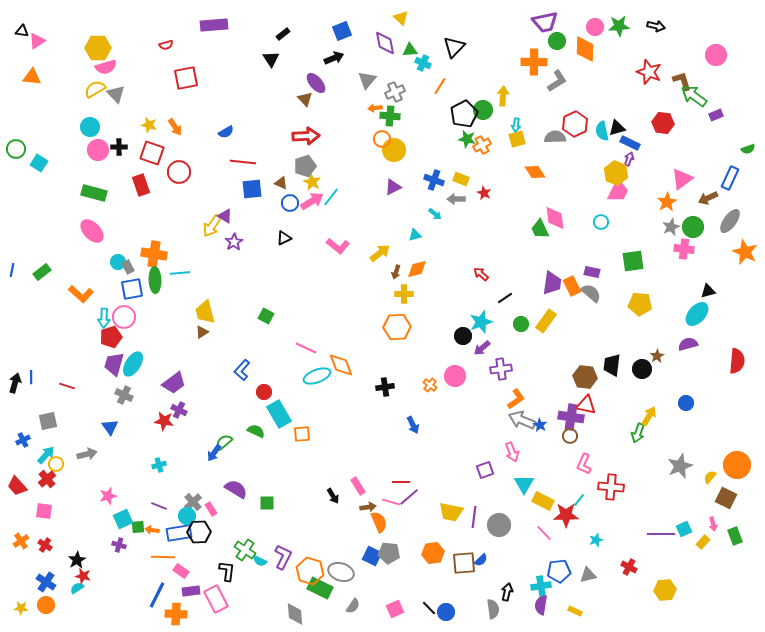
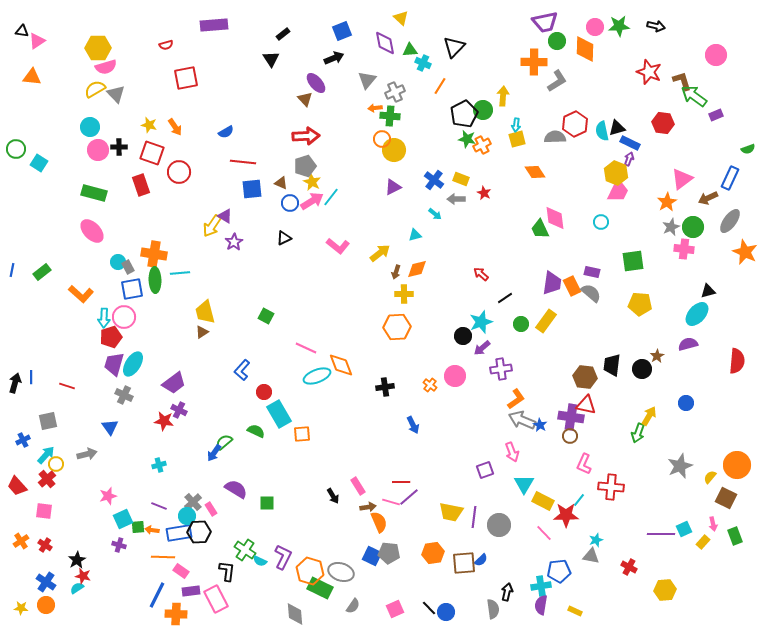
blue cross at (434, 180): rotated 18 degrees clockwise
gray triangle at (588, 575): moved 3 px right, 19 px up; rotated 24 degrees clockwise
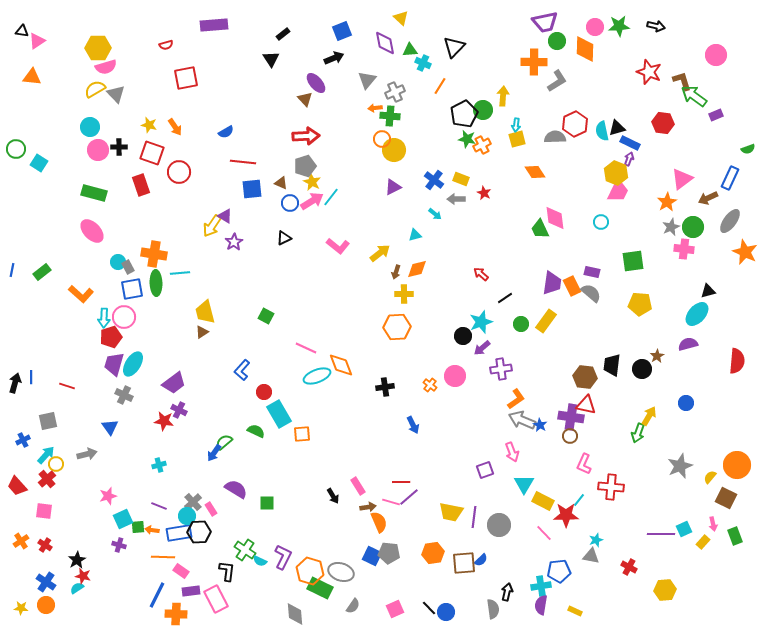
green ellipse at (155, 280): moved 1 px right, 3 px down
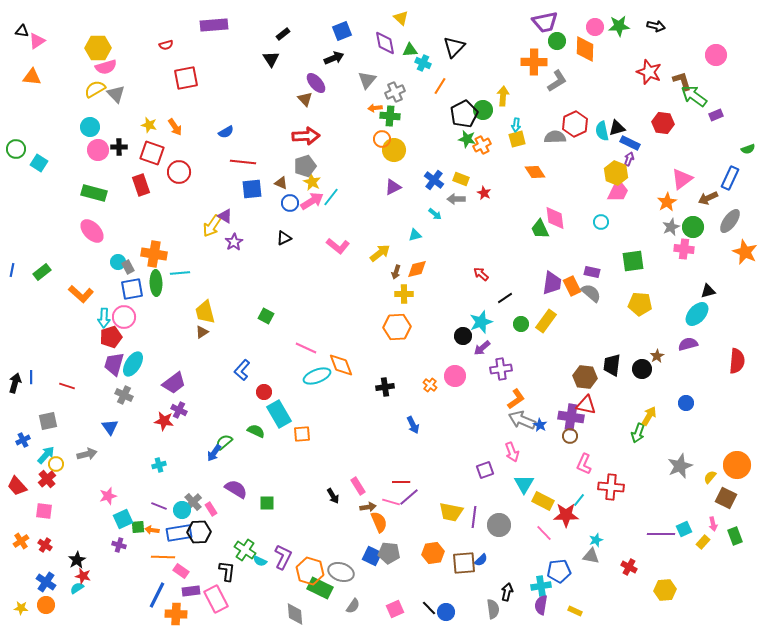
cyan circle at (187, 516): moved 5 px left, 6 px up
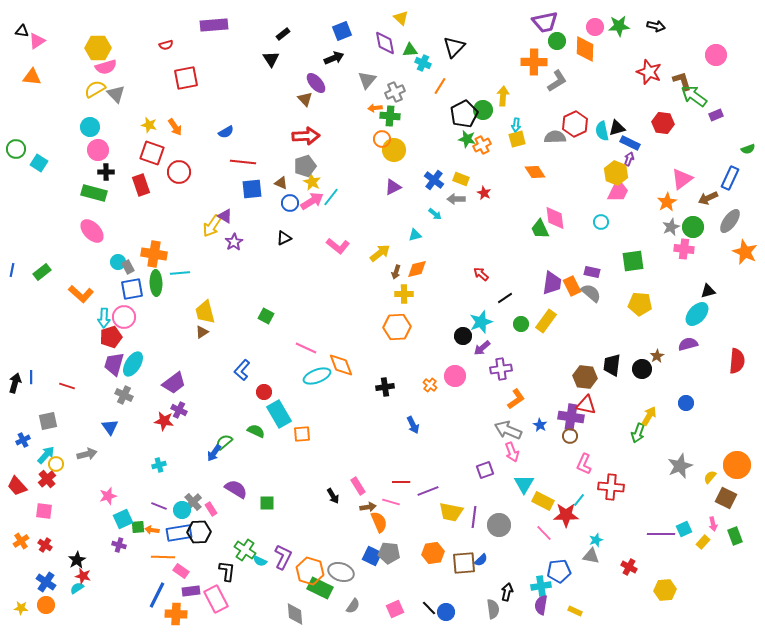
black cross at (119, 147): moved 13 px left, 25 px down
gray arrow at (522, 420): moved 14 px left, 10 px down
purple line at (409, 497): moved 19 px right, 6 px up; rotated 20 degrees clockwise
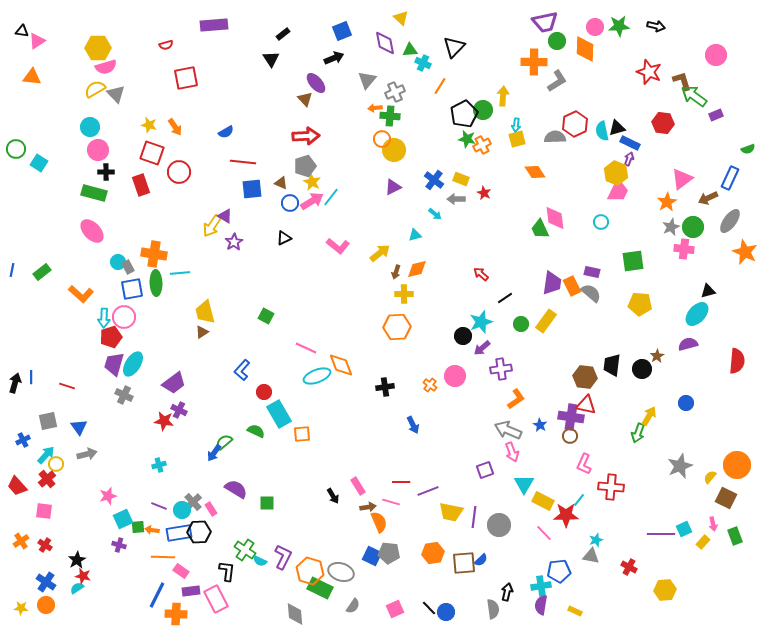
blue triangle at (110, 427): moved 31 px left
